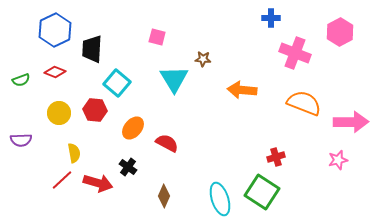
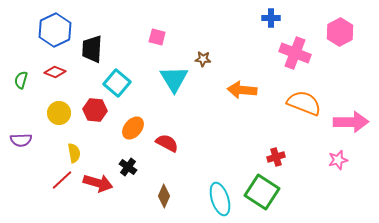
green semicircle: rotated 126 degrees clockwise
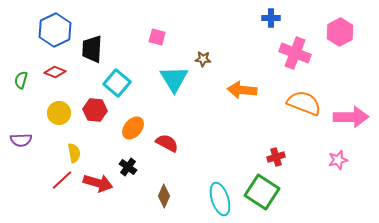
pink arrow: moved 5 px up
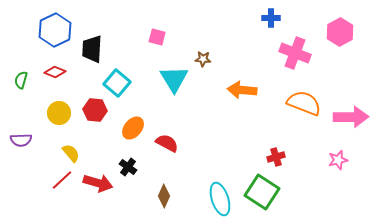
yellow semicircle: moved 3 px left; rotated 30 degrees counterclockwise
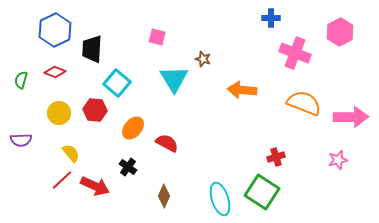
brown star: rotated 14 degrees clockwise
red arrow: moved 3 px left, 3 px down; rotated 8 degrees clockwise
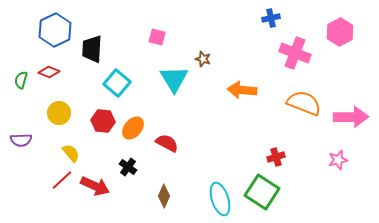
blue cross: rotated 12 degrees counterclockwise
red diamond: moved 6 px left
red hexagon: moved 8 px right, 11 px down
